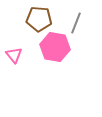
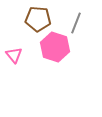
brown pentagon: moved 1 px left
pink hexagon: rotated 8 degrees clockwise
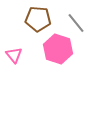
gray line: rotated 60 degrees counterclockwise
pink hexagon: moved 3 px right, 2 px down
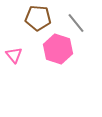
brown pentagon: moved 1 px up
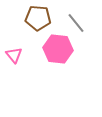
pink hexagon: rotated 12 degrees counterclockwise
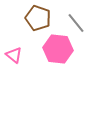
brown pentagon: rotated 15 degrees clockwise
pink triangle: rotated 12 degrees counterclockwise
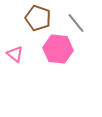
pink triangle: moved 1 px right, 1 px up
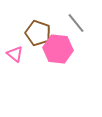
brown pentagon: moved 15 px down
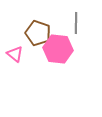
gray line: rotated 40 degrees clockwise
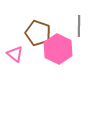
gray line: moved 3 px right, 3 px down
pink hexagon: rotated 20 degrees clockwise
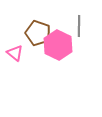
pink hexagon: moved 4 px up
pink triangle: moved 1 px up
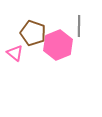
brown pentagon: moved 5 px left
pink hexagon: rotated 12 degrees clockwise
